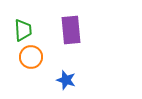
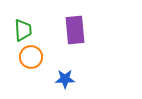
purple rectangle: moved 4 px right
blue star: moved 1 px left, 1 px up; rotated 18 degrees counterclockwise
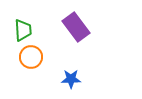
purple rectangle: moved 1 px right, 3 px up; rotated 32 degrees counterclockwise
blue star: moved 6 px right
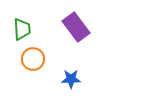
green trapezoid: moved 1 px left, 1 px up
orange circle: moved 2 px right, 2 px down
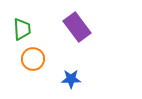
purple rectangle: moved 1 px right
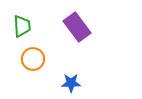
green trapezoid: moved 3 px up
blue star: moved 4 px down
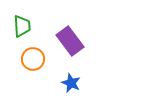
purple rectangle: moved 7 px left, 14 px down
blue star: rotated 24 degrees clockwise
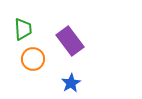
green trapezoid: moved 1 px right, 3 px down
blue star: rotated 18 degrees clockwise
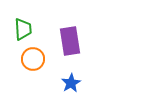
purple rectangle: rotated 28 degrees clockwise
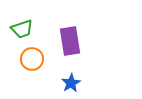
green trapezoid: moved 1 px left; rotated 75 degrees clockwise
orange circle: moved 1 px left
